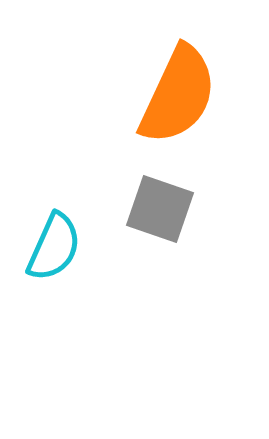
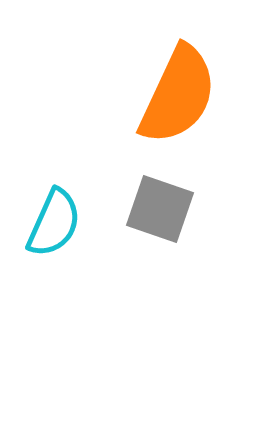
cyan semicircle: moved 24 px up
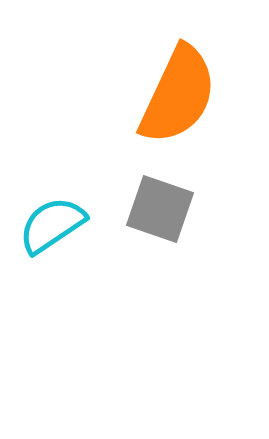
cyan semicircle: moved 2 px left, 2 px down; rotated 148 degrees counterclockwise
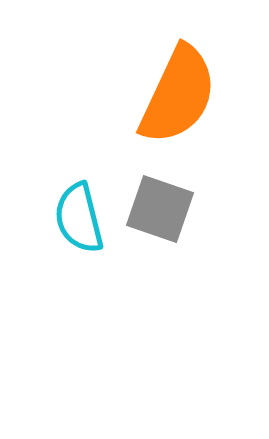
cyan semicircle: moved 27 px right, 7 px up; rotated 70 degrees counterclockwise
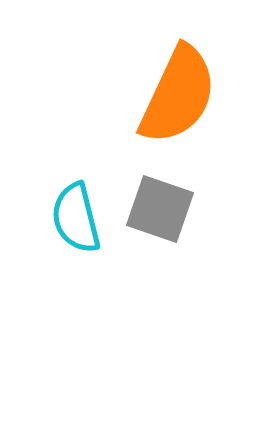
cyan semicircle: moved 3 px left
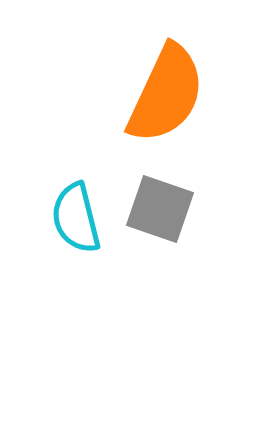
orange semicircle: moved 12 px left, 1 px up
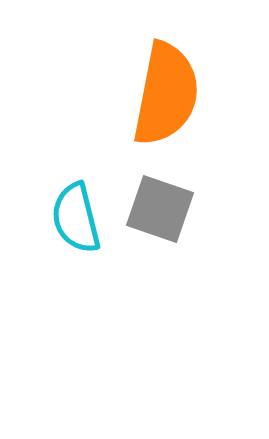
orange semicircle: rotated 14 degrees counterclockwise
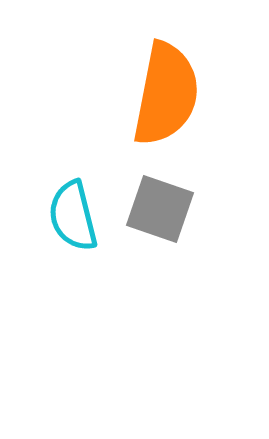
cyan semicircle: moved 3 px left, 2 px up
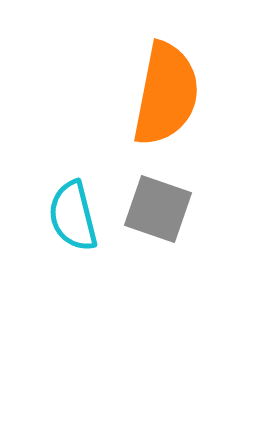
gray square: moved 2 px left
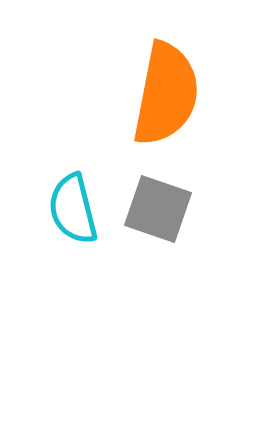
cyan semicircle: moved 7 px up
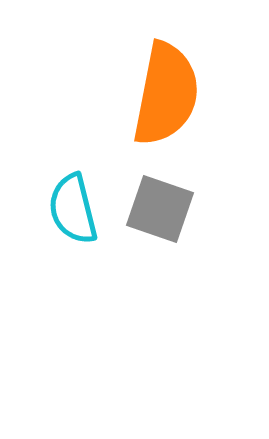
gray square: moved 2 px right
